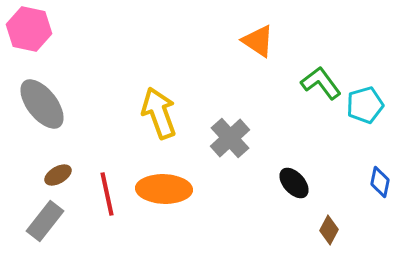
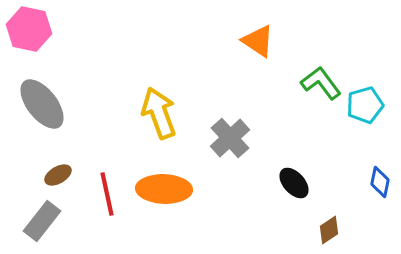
gray rectangle: moved 3 px left
brown diamond: rotated 28 degrees clockwise
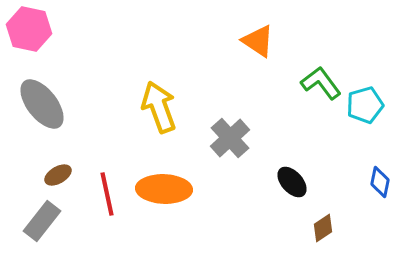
yellow arrow: moved 6 px up
black ellipse: moved 2 px left, 1 px up
brown diamond: moved 6 px left, 2 px up
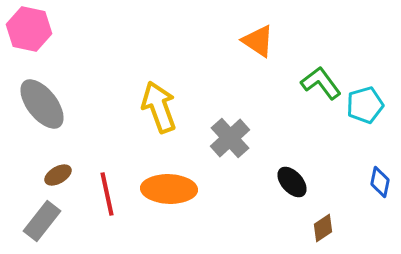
orange ellipse: moved 5 px right
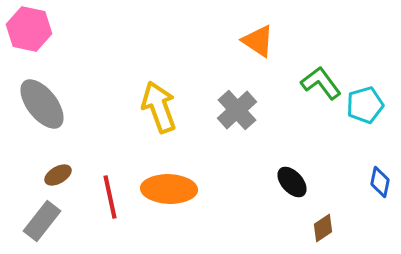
gray cross: moved 7 px right, 28 px up
red line: moved 3 px right, 3 px down
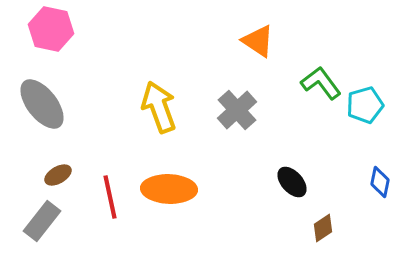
pink hexagon: moved 22 px right
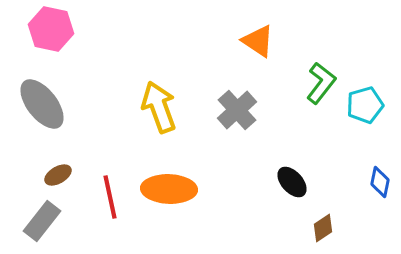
green L-shape: rotated 75 degrees clockwise
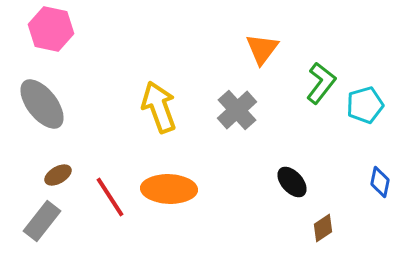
orange triangle: moved 4 px right, 8 px down; rotated 33 degrees clockwise
red line: rotated 21 degrees counterclockwise
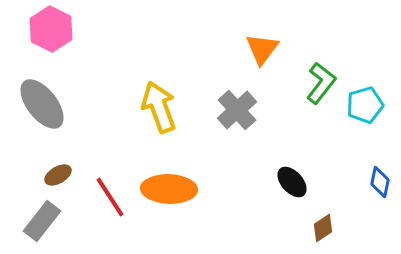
pink hexagon: rotated 15 degrees clockwise
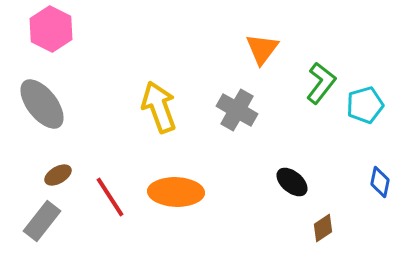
gray cross: rotated 18 degrees counterclockwise
black ellipse: rotated 8 degrees counterclockwise
orange ellipse: moved 7 px right, 3 px down
